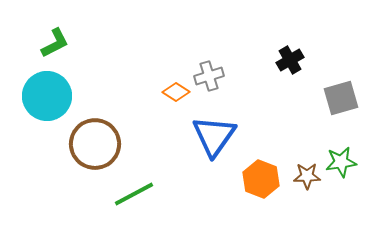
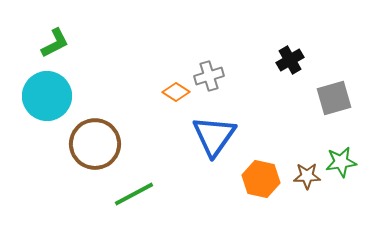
gray square: moved 7 px left
orange hexagon: rotated 9 degrees counterclockwise
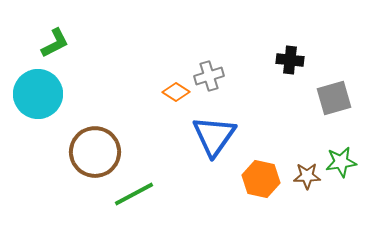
black cross: rotated 36 degrees clockwise
cyan circle: moved 9 px left, 2 px up
brown circle: moved 8 px down
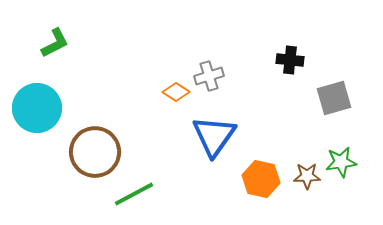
cyan circle: moved 1 px left, 14 px down
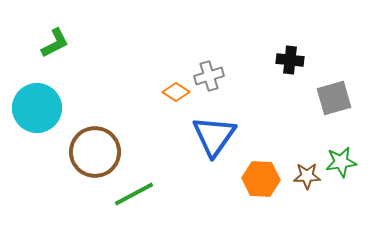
orange hexagon: rotated 9 degrees counterclockwise
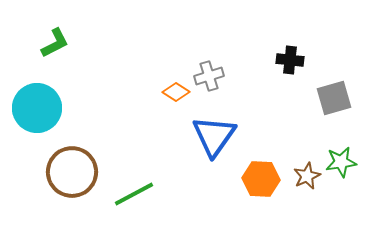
brown circle: moved 23 px left, 20 px down
brown star: rotated 24 degrees counterclockwise
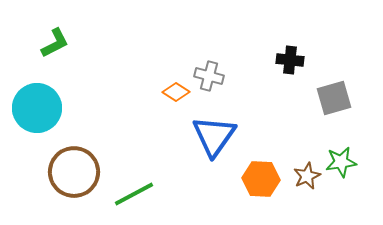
gray cross: rotated 32 degrees clockwise
brown circle: moved 2 px right
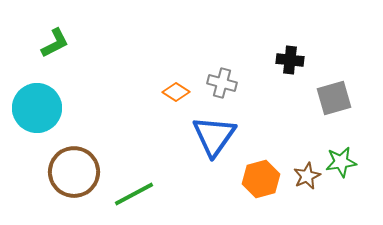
gray cross: moved 13 px right, 7 px down
orange hexagon: rotated 18 degrees counterclockwise
